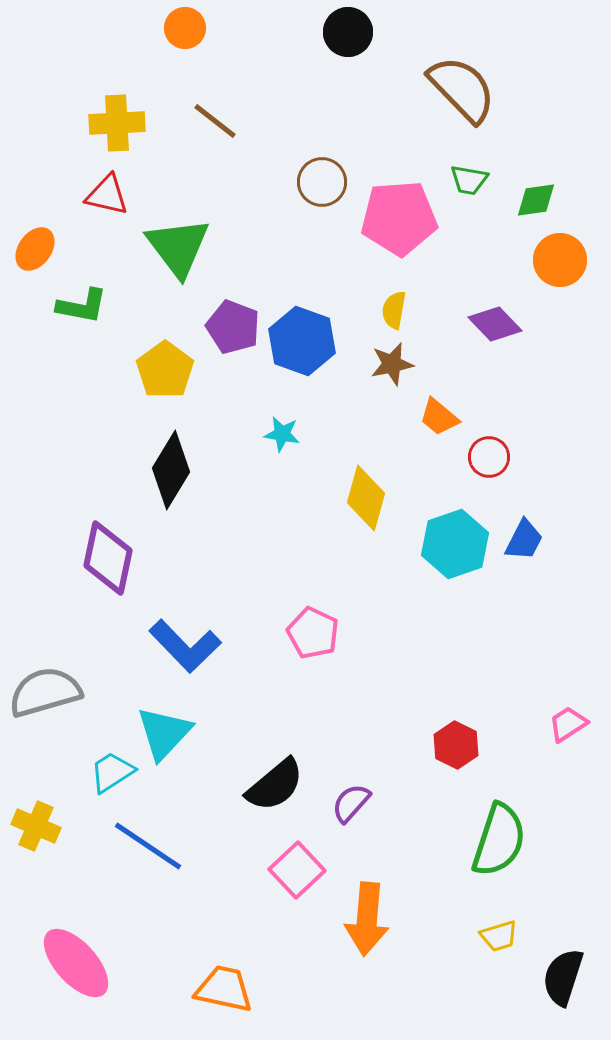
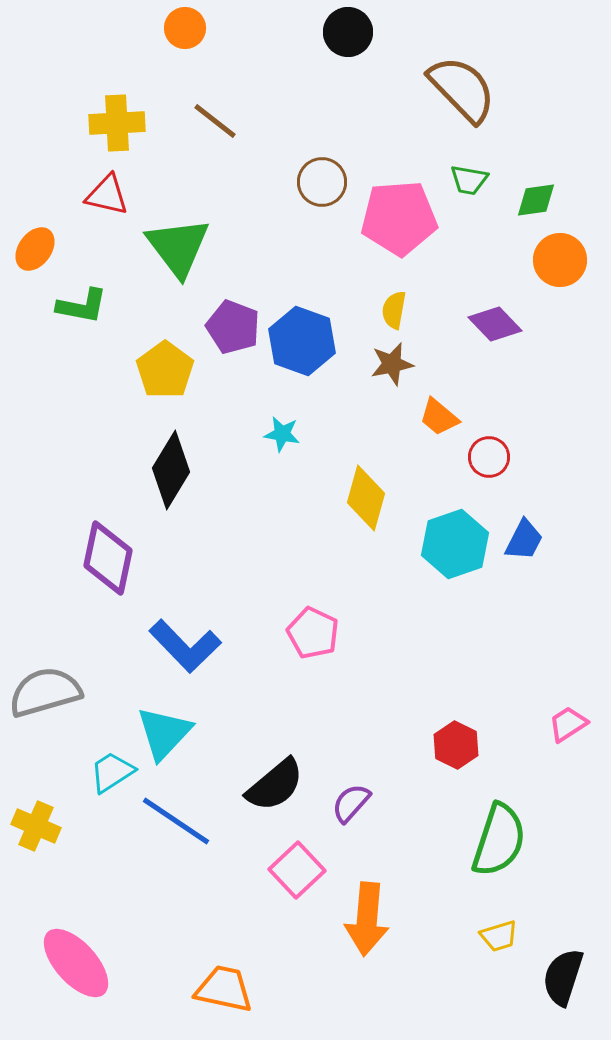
blue line at (148, 846): moved 28 px right, 25 px up
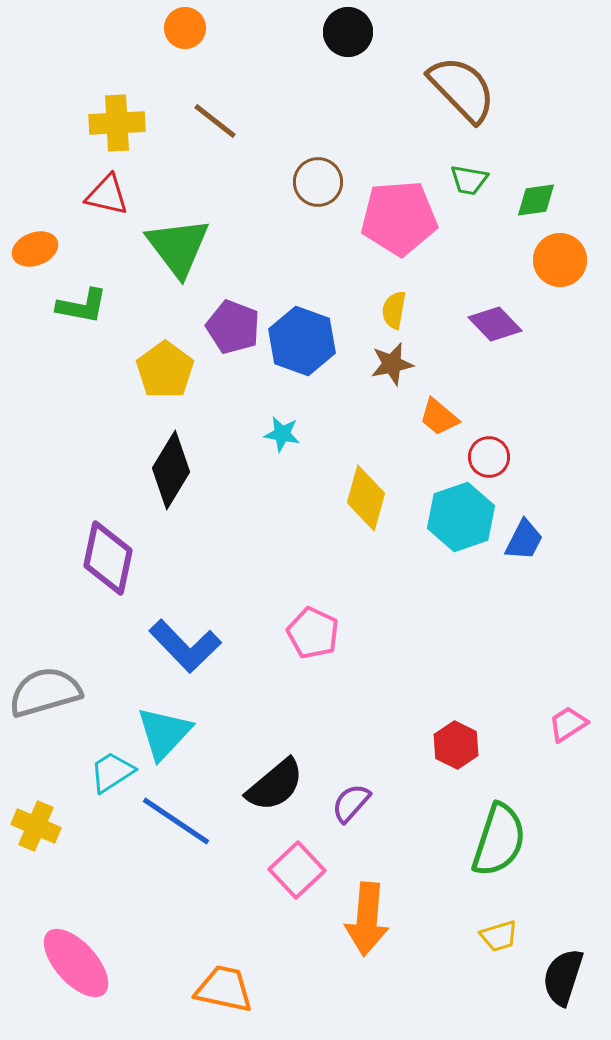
brown circle at (322, 182): moved 4 px left
orange ellipse at (35, 249): rotated 33 degrees clockwise
cyan hexagon at (455, 544): moved 6 px right, 27 px up
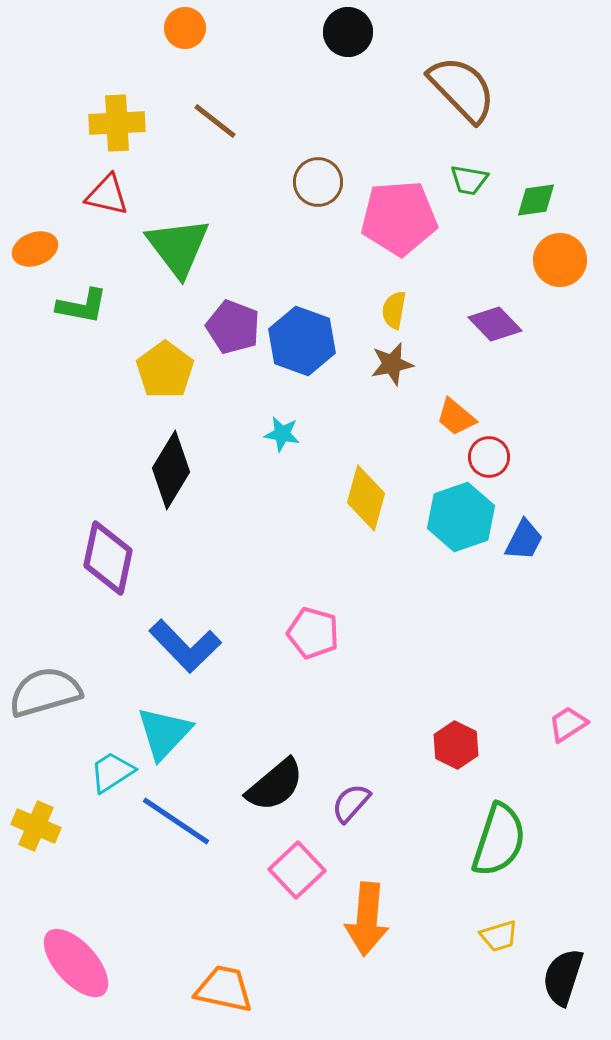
orange trapezoid at (439, 417): moved 17 px right
pink pentagon at (313, 633): rotated 9 degrees counterclockwise
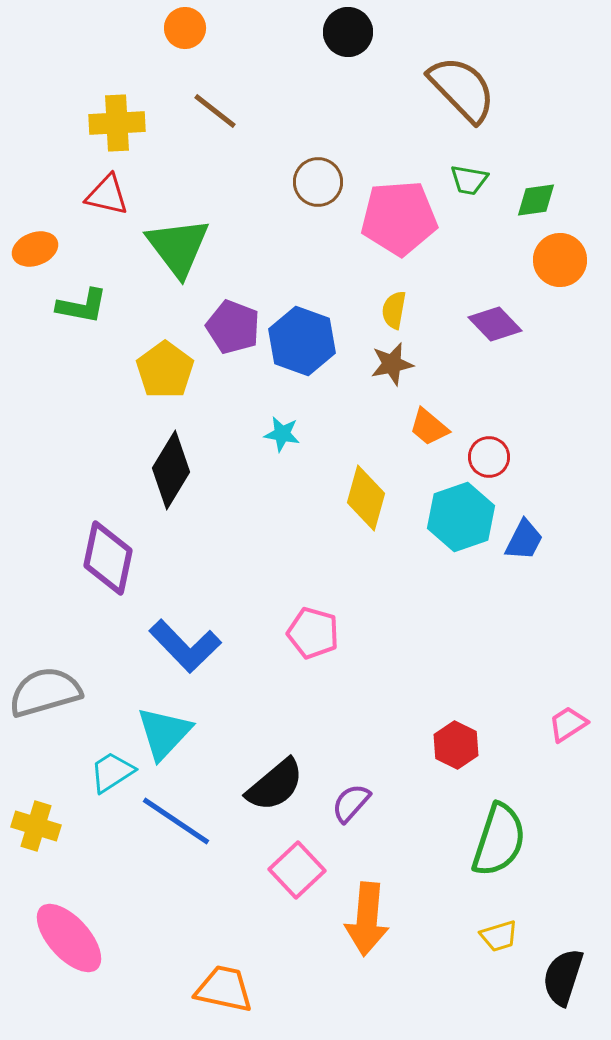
brown line at (215, 121): moved 10 px up
orange trapezoid at (456, 417): moved 27 px left, 10 px down
yellow cross at (36, 826): rotated 6 degrees counterclockwise
pink ellipse at (76, 963): moved 7 px left, 25 px up
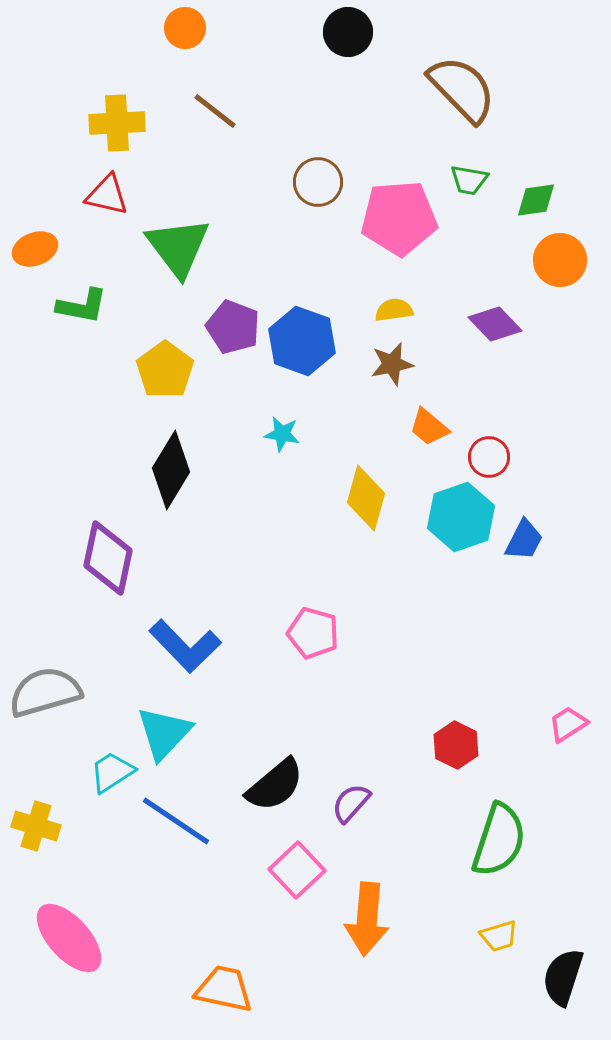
yellow semicircle at (394, 310): rotated 72 degrees clockwise
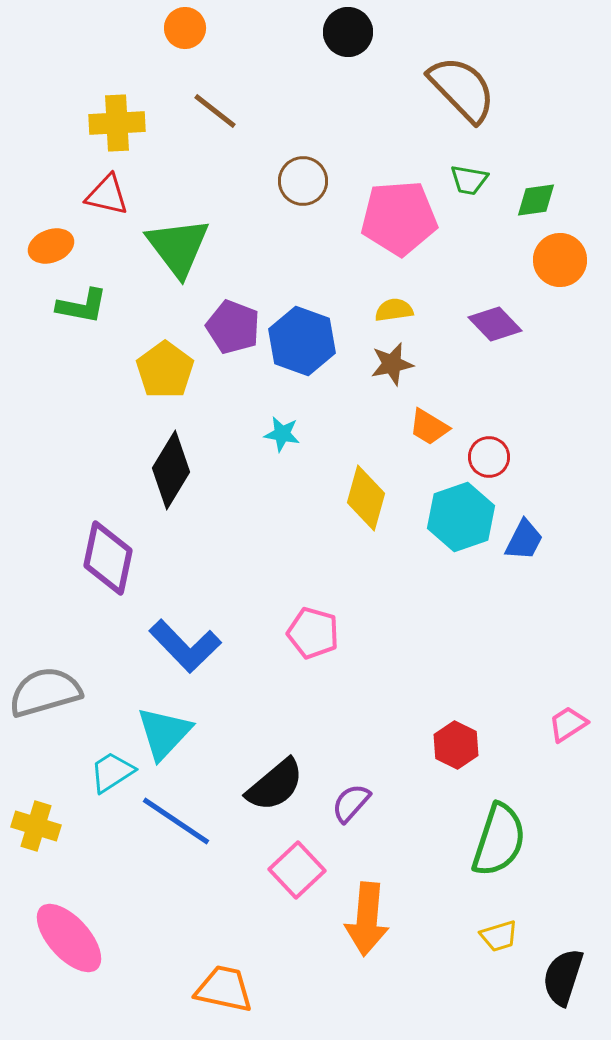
brown circle at (318, 182): moved 15 px left, 1 px up
orange ellipse at (35, 249): moved 16 px right, 3 px up
orange trapezoid at (429, 427): rotated 9 degrees counterclockwise
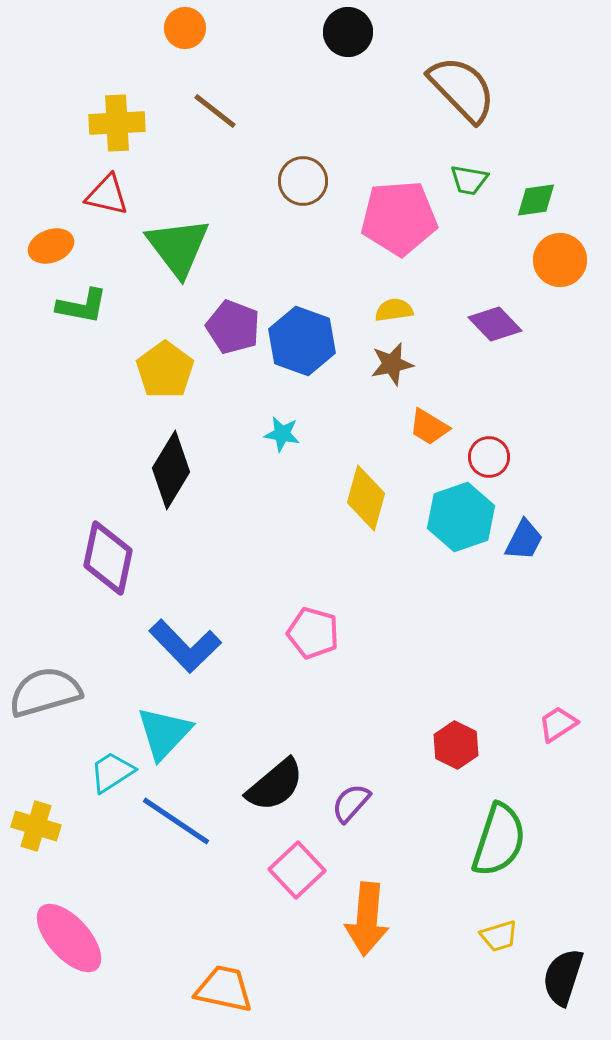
pink trapezoid at (568, 724): moved 10 px left
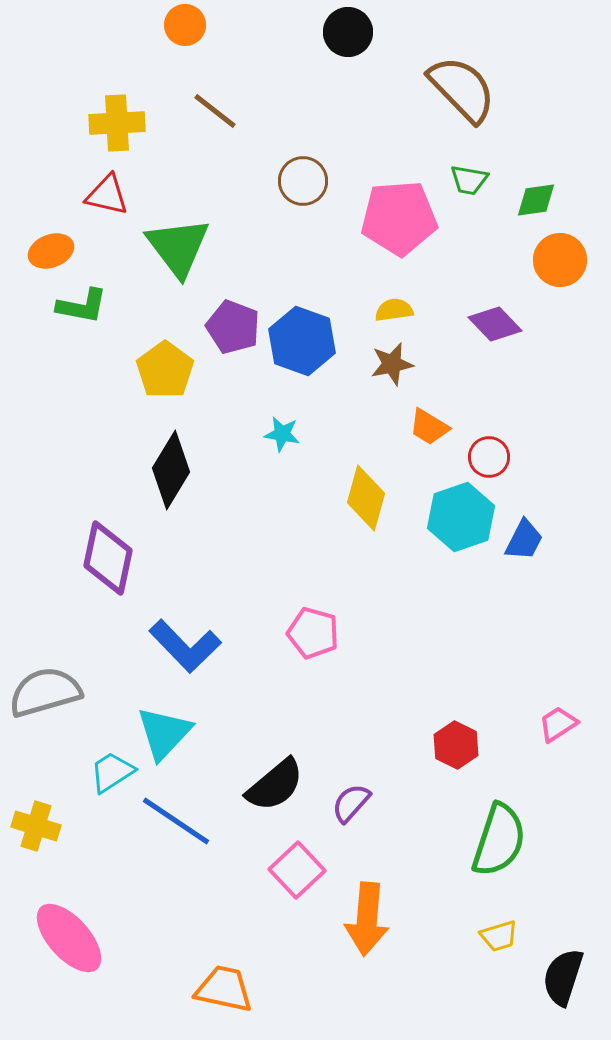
orange circle at (185, 28): moved 3 px up
orange ellipse at (51, 246): moved 5 px down
